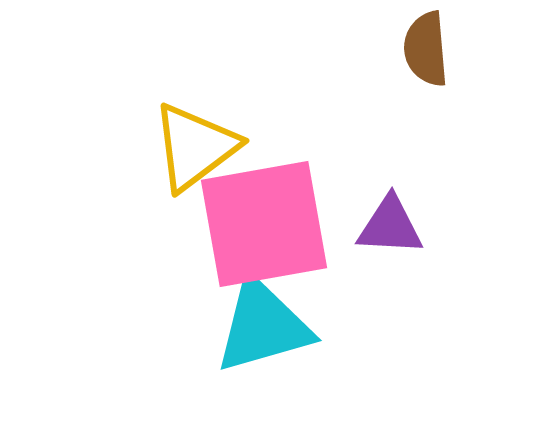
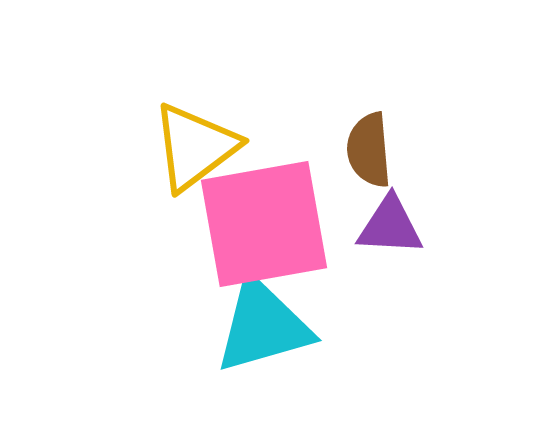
brown semicircle: moved 57 px left, 101 px down
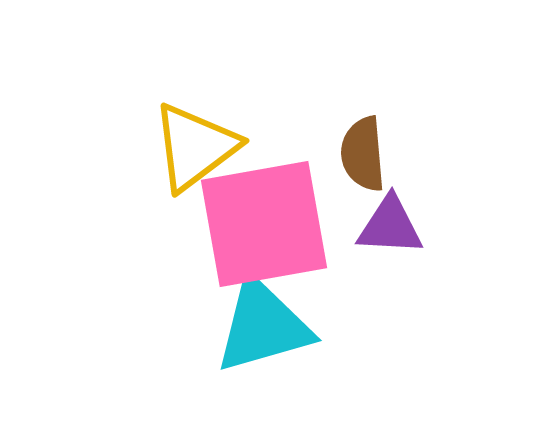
brown semicircle: moved 6 px left, 4 px down
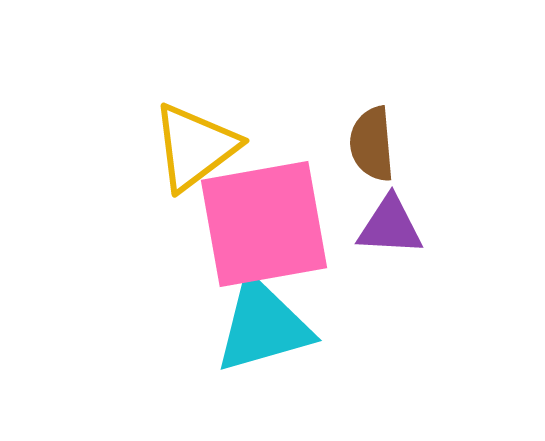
brown semicircle: moved 9 px right, 10 px up
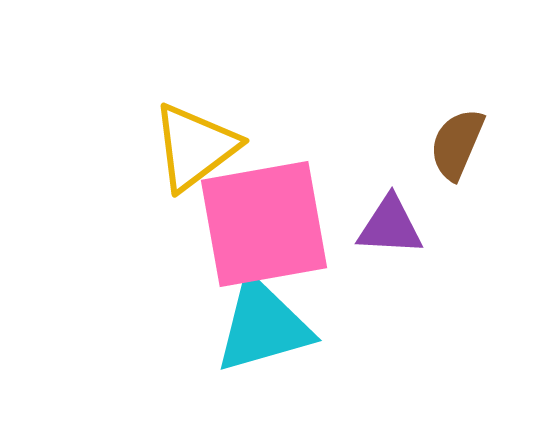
brown semicircle: moved 85 px right; rotated 28 degrees clockwise
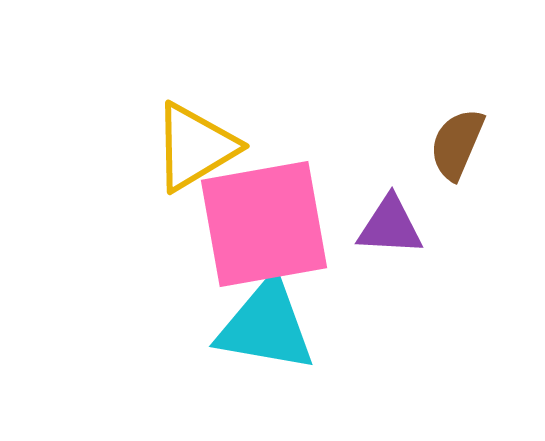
yellow triangle: rotated 6 degrees clockwise
cyan triangle: moved 3 px right; rotated 26 degrees clockwise
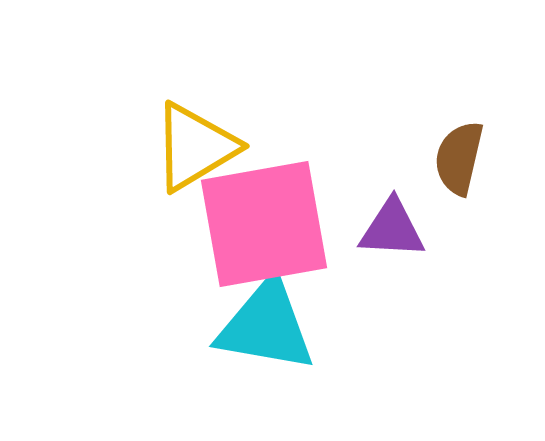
brown semicircle: moved 2 px right, 14 px down; rotated 10 degrees counterclockwise
purple triangle: moved 2 px right, 3 px down
